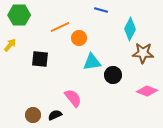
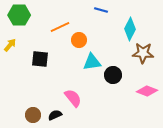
orange circle: moved 2 px down
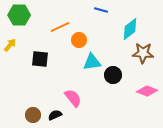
cyan diamond: rotated 25 degrees clockwise
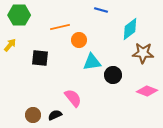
orange line: rotated 12 degrees clockwise
black square: moved 1 px up
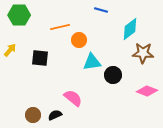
yellow arrow: moved 5 px down
pink semicircle: rotated 12 degrees counterclockwise
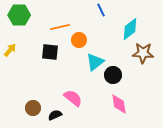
blue line: rotated 48 degrees clockwise
black square: moved 10 px right, 6 px up
cyan triangle: moved 3 px right; rotated 30 degrees counterclockwise
pink diamond: moved 28 px left, 13 px down; rotated 60 degrees clockwise
brown circle: moved 7 px up
